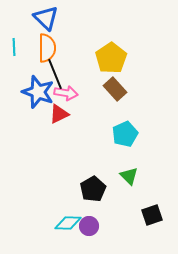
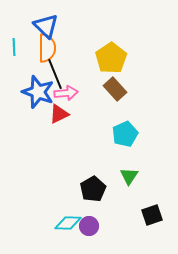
blue triangle: moved 8 px down
pink arrow: rotated 15 degrees counterclockwise
green triangle: rotated 18 degrees clockwise
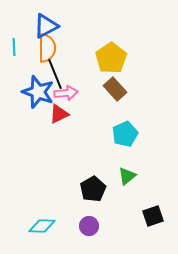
blue triangle: rotated 48 degrees clockwise
green triangle: moved 2 px left; rotated 18 degrees clockwise
black square: moved 1 px right, 1 px down
cyan diamond: moved 26 px left, 3 px down
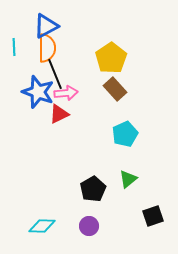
green triangle: moved 1 px right, 3 px down
